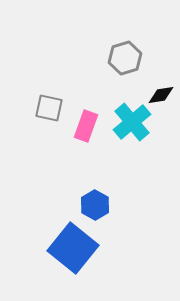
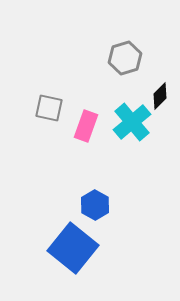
black diamond: moved 1 px left, 1 px down; rotated 36 degrees counterclockwise
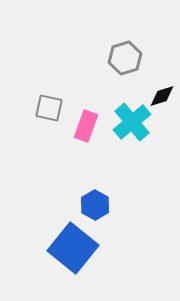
black diamond: moved 2 px right; rotated 28 degrees clockwise
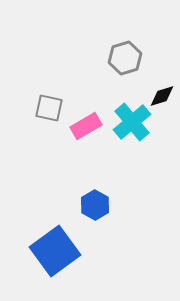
pink rectangle: rotated 40 degrees clockwise
blue square: moved 18 px left, 3 px down; rotated 15 degrees clockwise
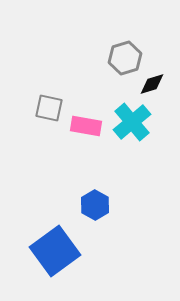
black diamond: moved 10 px left, 12 px up
pink rectangle: rotated 40 degrees clockwise
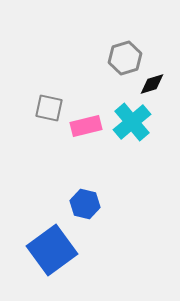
pink rectangle: rotated 24 degrees counterclockwise
blue hexagon: moved 10 px left, 1 px up; rotated 16 degrees counterclockwise
blue square: moved 3 px left, 1 px up
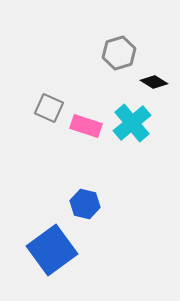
gray hexagon: moved 6 px left, 5 px up
black diamond: moved 2 px right, 2 px up; rotated 48 degrees clockwise
gray square: rotated 12 degrees clockwise
cyan cross: moved 1 px down
pink rectangle: rotated 32 degrees clockwise
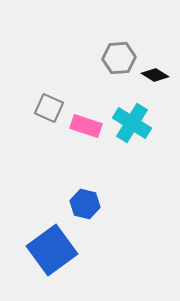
gray hexagon: moved 5 px down; rotated 12 degrees clockwise
black diamond: moved 1 px right, 7 px up
cyan cross: rotated 18 degrees counterclockwise
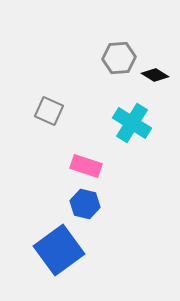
gray square: moved 3 px down
pink rectangle: moved 40 px down
blue square: moved 7 px right
